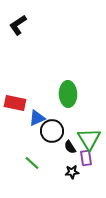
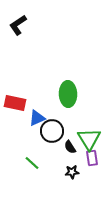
purple rectangle: moved 6 px right
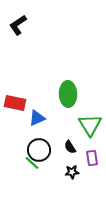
black circle: moved 13 px left, 19 px down
green triangle: moved 1 px right, 14 px up
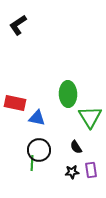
blue triangle: rotated 36 degrees clockwise
green triangle: moved 8 px up
black semicircle: moved 6 px right
purple rectangle: moved 1 px left, 12 px down
green line: rotated 49 degrees clockwise
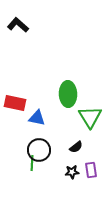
black L-shape: rotated 75 degrees clockwise
black semicircle: rotated 96 degrees counterclockwise
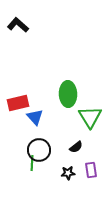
red rectangle: moved 3 px right; rotated 25 degrees counterclockwise
blue triangle: moved 2 px left, 1 px up; rotated 36 degrees clockwise
black star: moved 4 px left, 1 px down
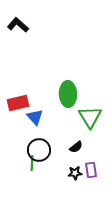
black star: moved 7 px right
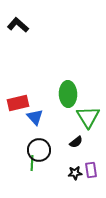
green triangle: moved 2 px left
black semicircle: moved 5 px up
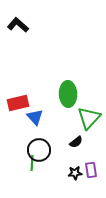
green triangle: moved 1 px right, 1 px down; rotated 15 degrees clockwise
